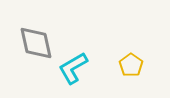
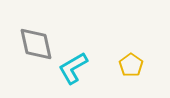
gray diamond: moved 1 px down
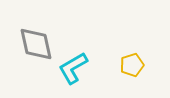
yellow pentagon: moved 1 px right; rotated 20 degrees clockwise
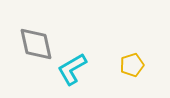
cyan L-shape: moved 1 px left, 1 px down
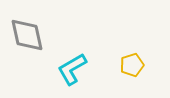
gray diamond: moved 9 px left, 9 px up
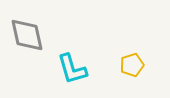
cyan L-shape: rotated 76 degrees counterclockwise
